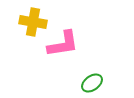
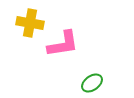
yellow cross: moved 3 px left, 1 px down
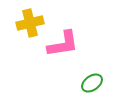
yellow cross: rotated 24 degrees counterclockwise
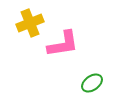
yellow cross: rotated 8 degrees counterclockwise
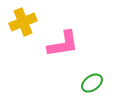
yellow cross: moved 7 px left, 1 px up
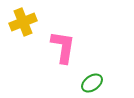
pink L-shape: moved 3 px down; rotated 72 degrees counterclockwise
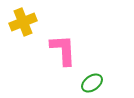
pink L-shape: moved 3 px down; rotated 12 degrees counterclockwise
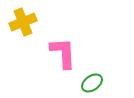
pink L-shape: moved 3 px down
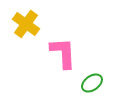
yellow cross: moved 3 px right, 2 px down; rotated 32 degrees counterclockwise
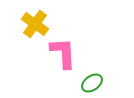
yellow cross: moved 9 px right
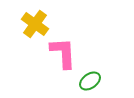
green ellipse: moved 2 px left, 2 px up
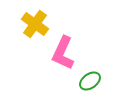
pink L-shape: rotated 152 degrees counterclockwise
